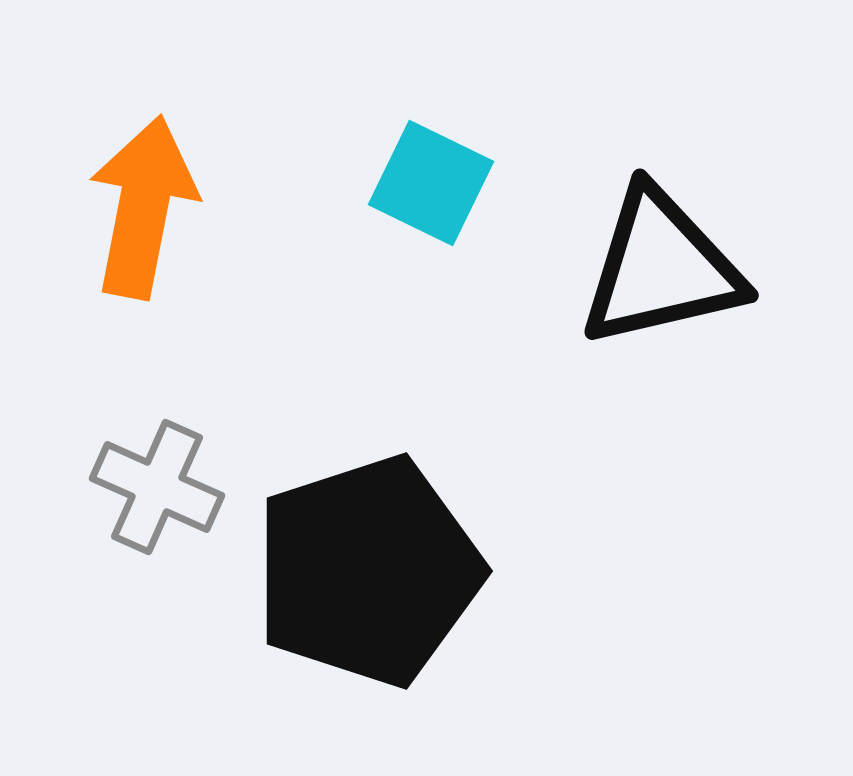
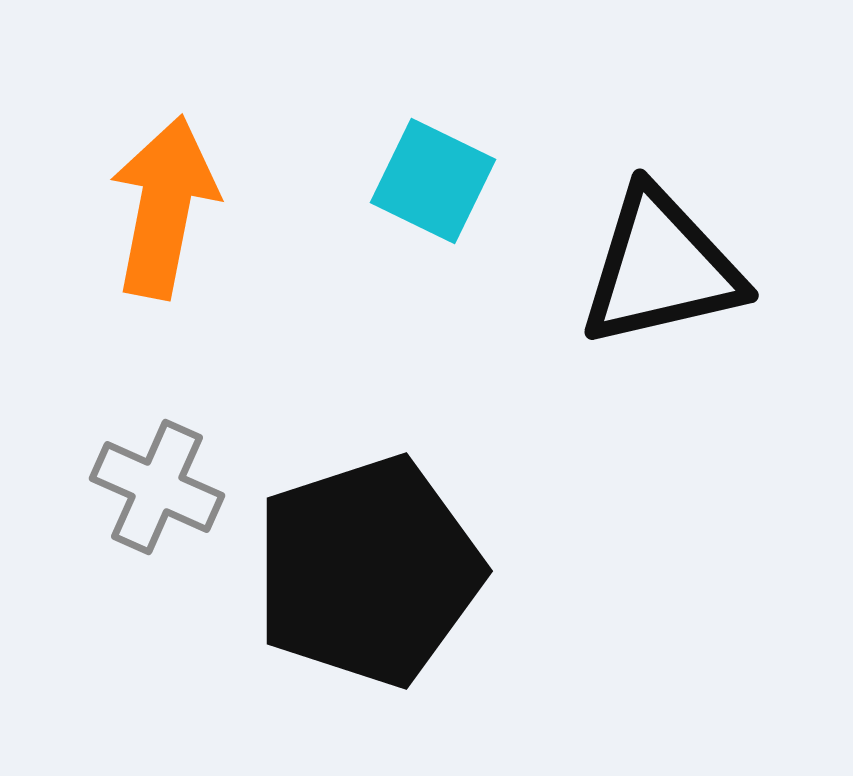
cyan square: moved 2 px right, 2 px up
orange arrow: moved 21 px right
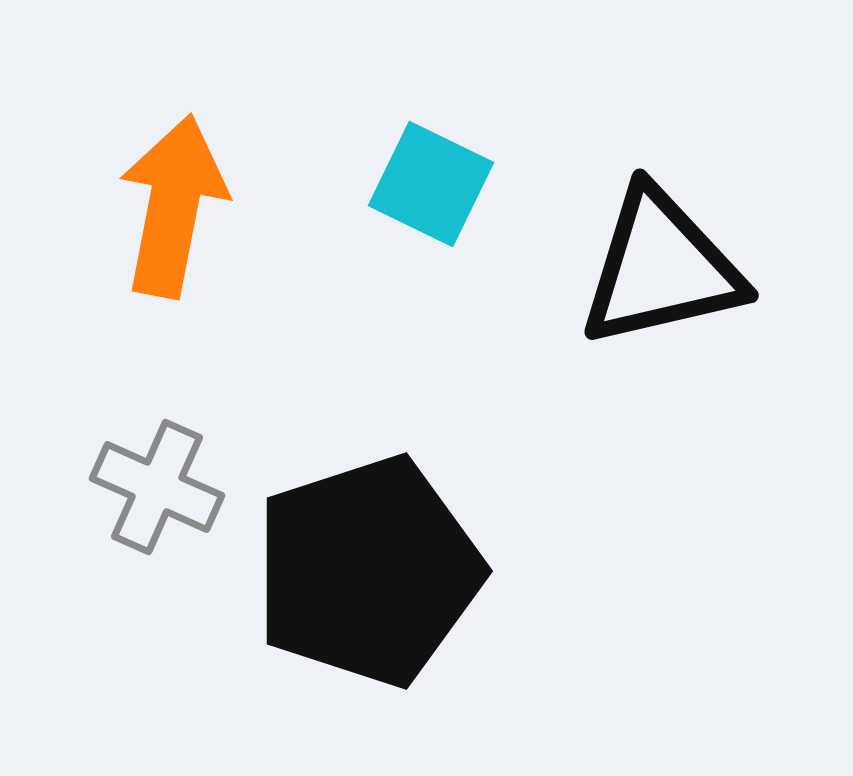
cyan square: moved 2 px left, 3 px down
orange arrow: moved 9 px right, 1 px up
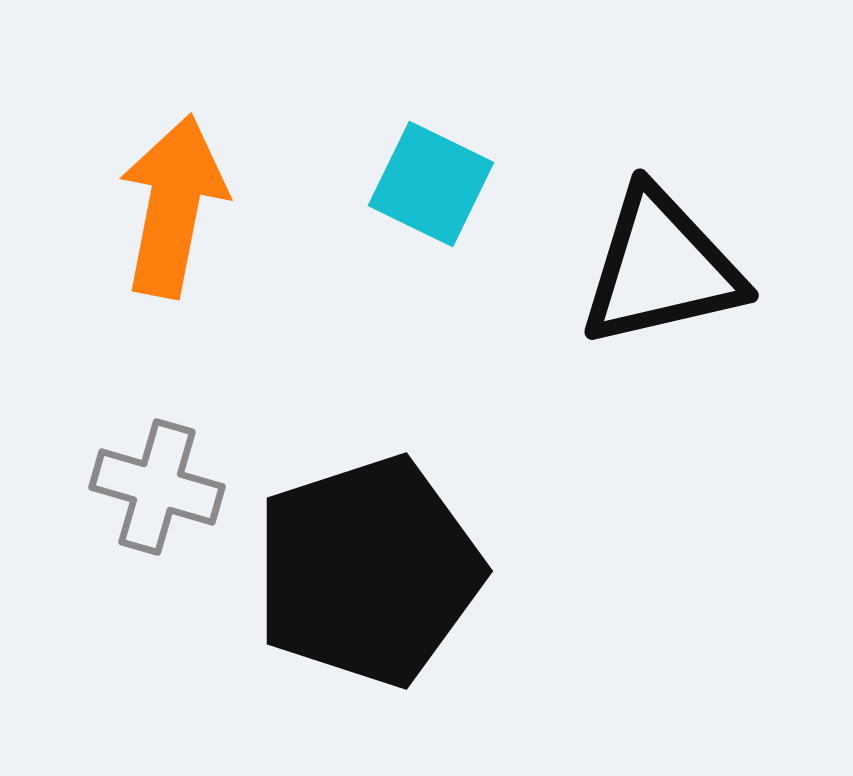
gray cross: rotated 8 degrees counterclockwise
